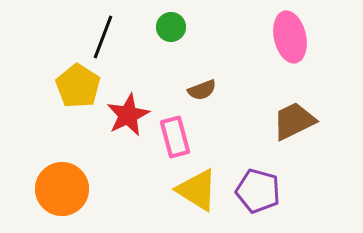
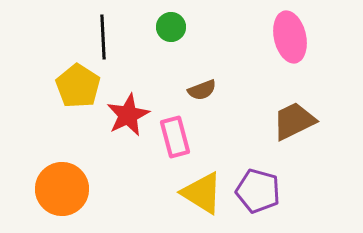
black line: rotated 24 degrees counterclockwise
yellow triangle: moved 5 px right, 3 px down
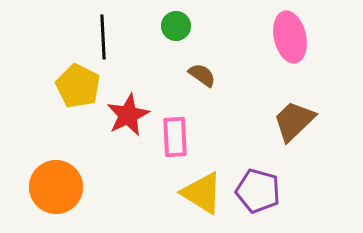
green circle: moved 5 px right, 1 px up
yellow pentagon: rotated 6 degrees counterclockwise
brown semicircle: moved 15 px up; rotated 124 degrees counterclockwise
brown trapezoid: rotated 18 degrees counterclockwise
pink rectangle: rotated 12 degrees clockwise
orange circle: moved 6 px left, 2 px up
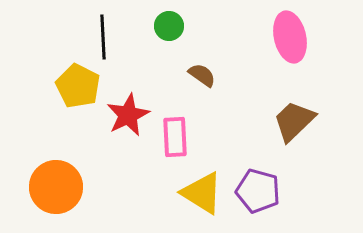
green circle: moved 7 px left
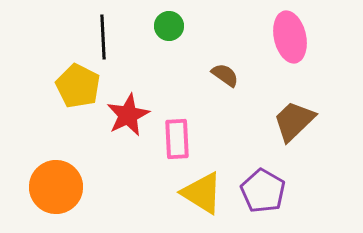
brown semicircle: moved 23 px right
pink rectangle: moved 2 px right, 2 px down
purple pentagon: moved 5 px right; rotated 15 degrees clockwise
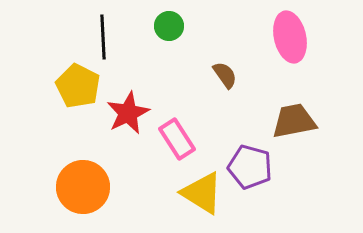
brown semicircle: rotated 20 degrees clockwise
red star: moved 2 px up
brown trapezoid: rotated 33 degrees clockwise
pink rectangle: rotated 30 degrees counterclockwise
orange circle: moved 27 px right
purple pentagon: moved 13 px left, 24 px up; rotated 15 degrees counterclockwise
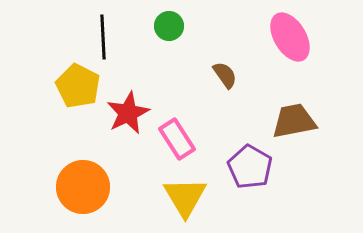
pink ellipse: rotated 18 degrees counterclockwise
purple pentagon: rotated 15 degrees clockwise
yellow triangle: moved 17 px left, 4 px down; rotated 27 degrees clockwise
